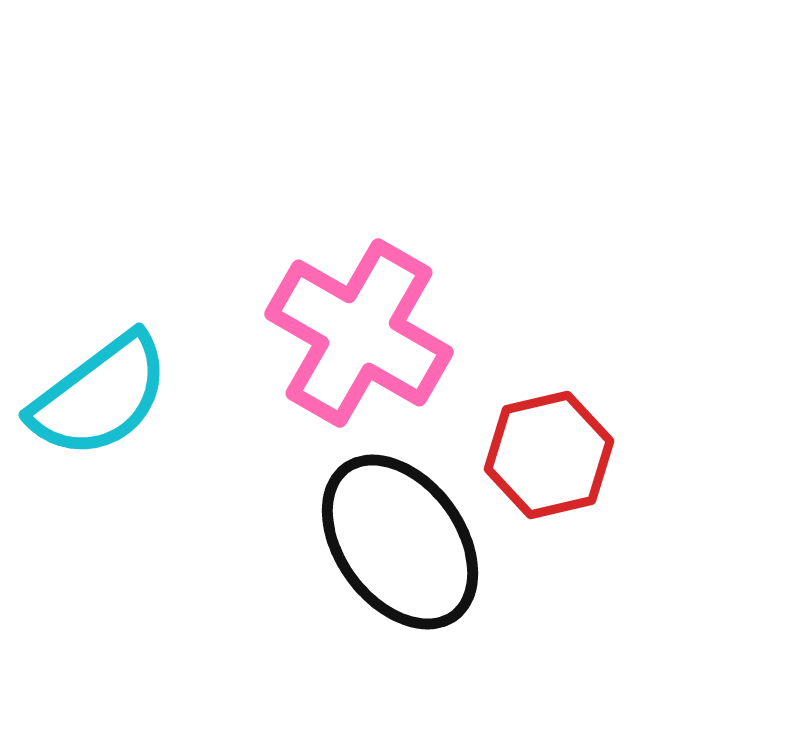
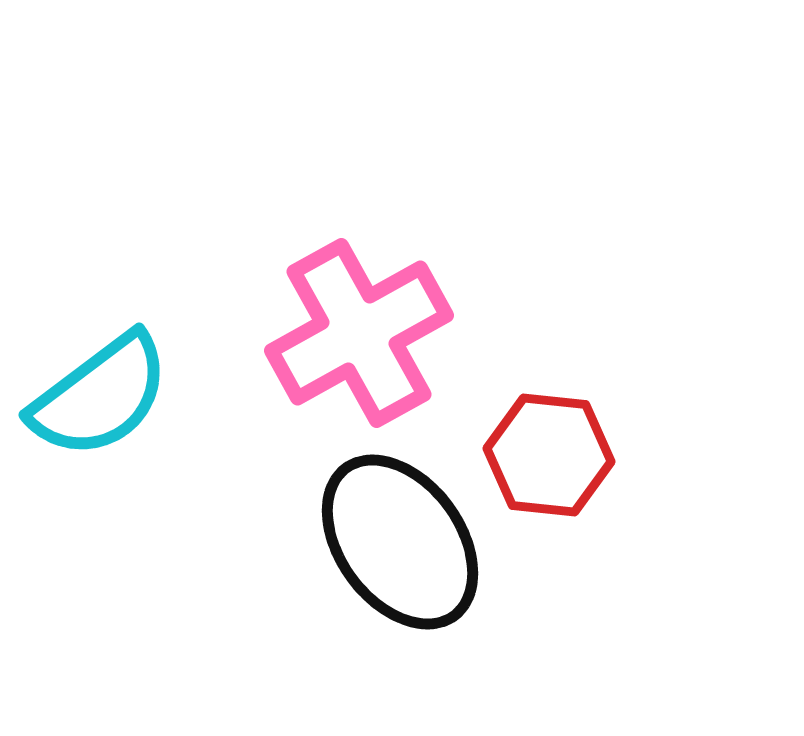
pink cross: rotated 31 degrees clockwise
red hexagon: rotated 19 degrees clockwise
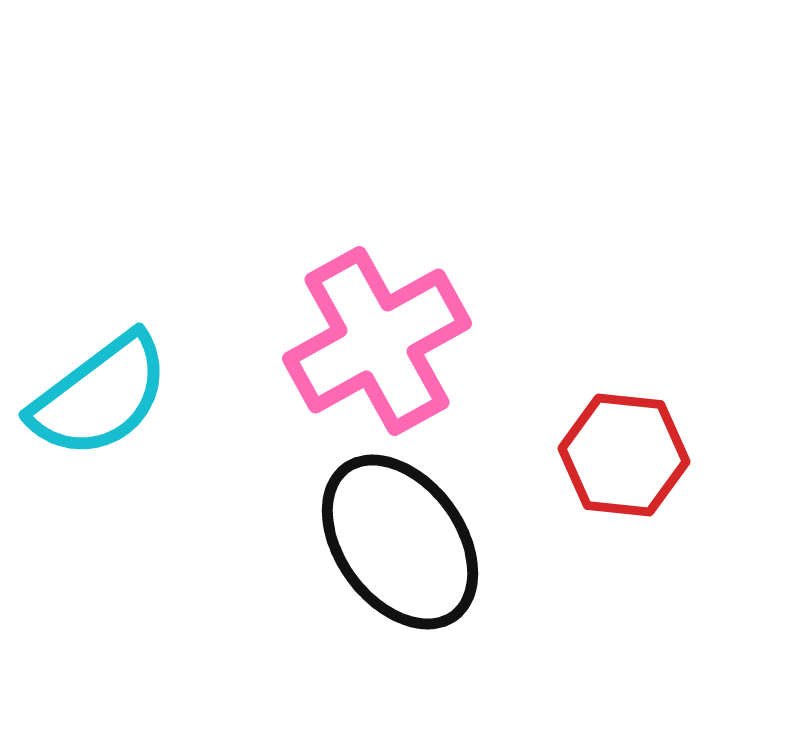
pink cross: moved 18 px right, 8 px down
red hexagon: moved 75 px right
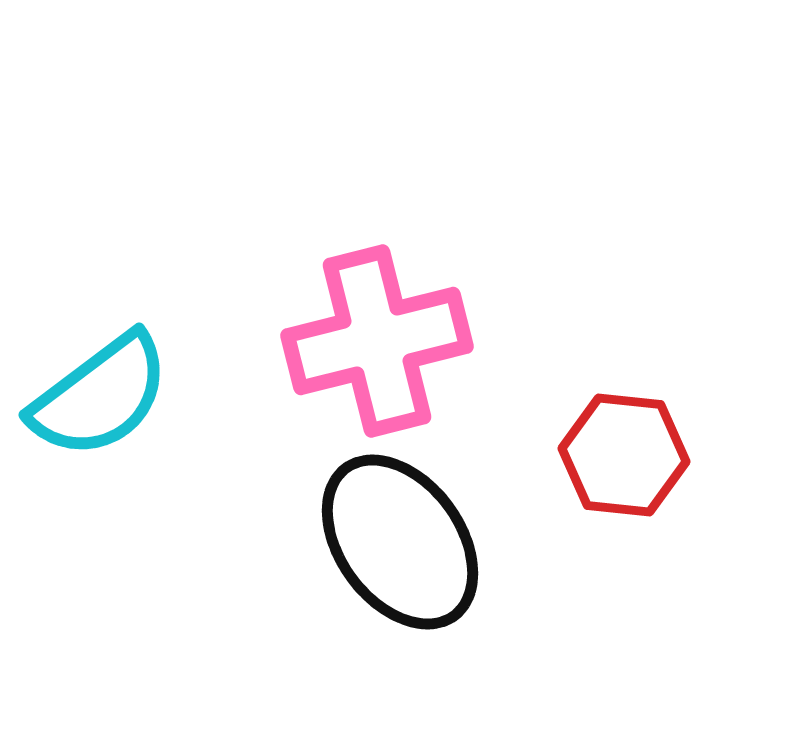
pink cross: rotated 15 degrees clockwise
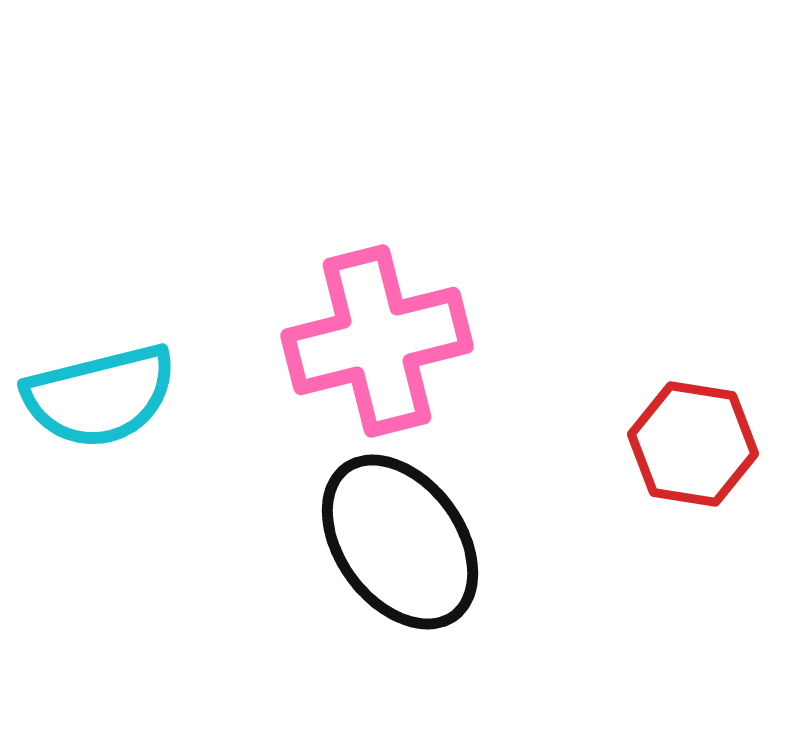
cyan semicircle: rotated 23 degrees clockwise
red hexagon: moved 69 px right, 11 px up; rotated 3 degrees clockwise
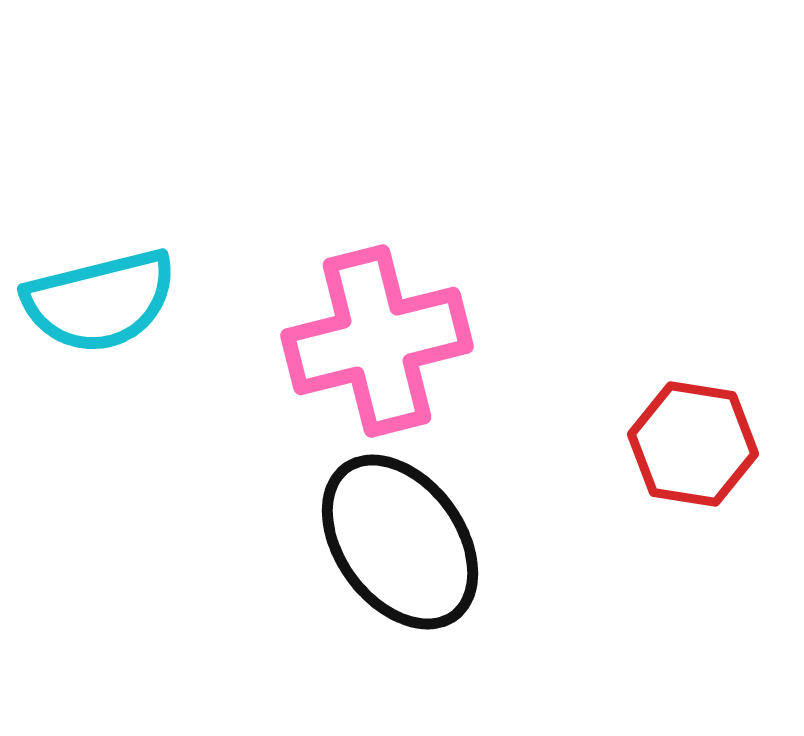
cyan semicircle: moved 95 px up
